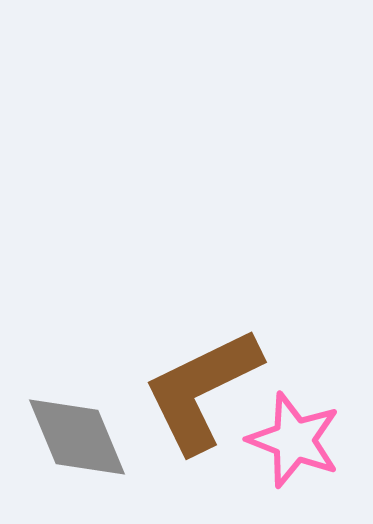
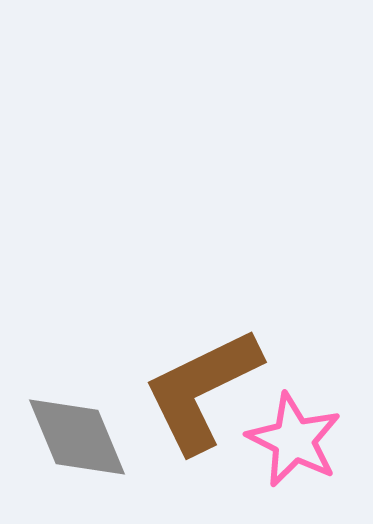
pink star: rotated 6 degrees clockwise
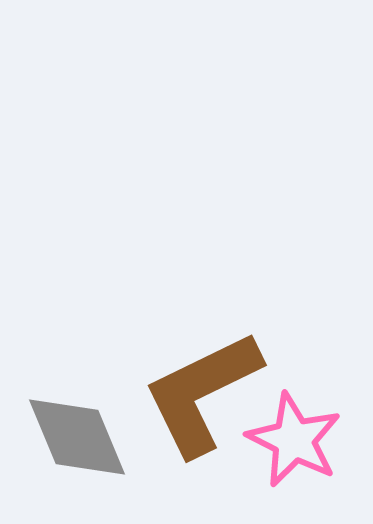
brown L-shape: moved 3 px down
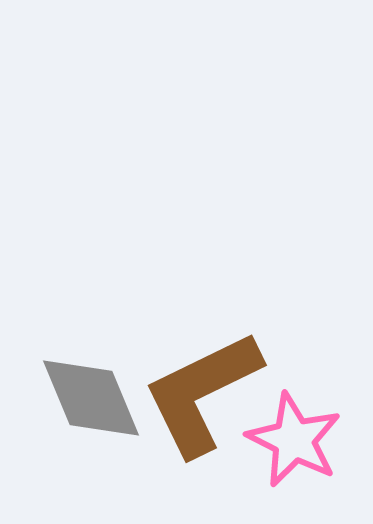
gray diamond: moved 14 px right, 39 px up
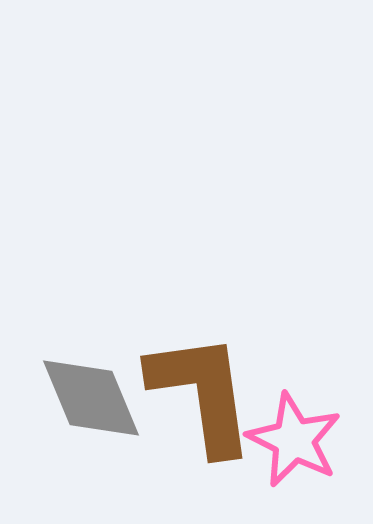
brown L-shape: rotated 108 degrees clockwise
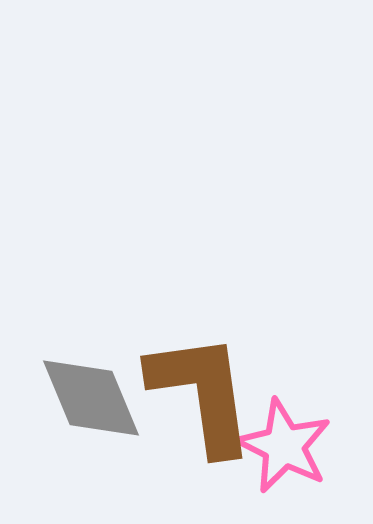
pink star: moved 10 px left, 6 px down
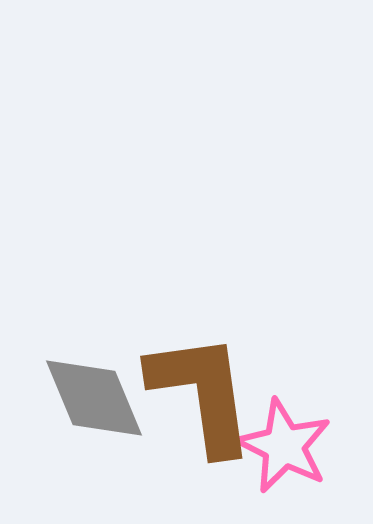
gray diamond: moved 3 px right
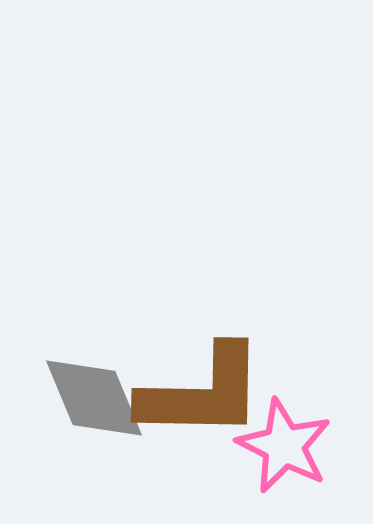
brown L-shape: rotated 99 degrees clockwise
